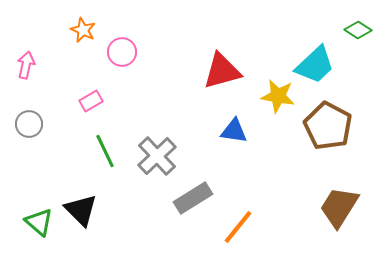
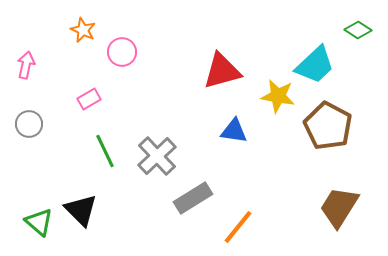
pink rectangle: moved 2 px left, 2 px up
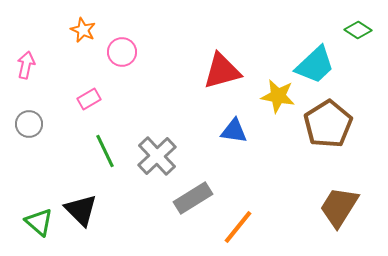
brown pentagon: moved 2 px up; rotated 12 degrees clockwise
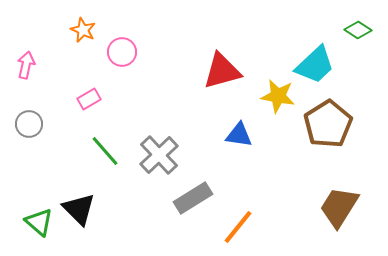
blue triangle: moved 5 px right, 4 px down
green line: rotated 16 degrees counterclockwise
gray cross: moved 2 px right, 1 px up
black triangle: moved 2 px left, 1 px up
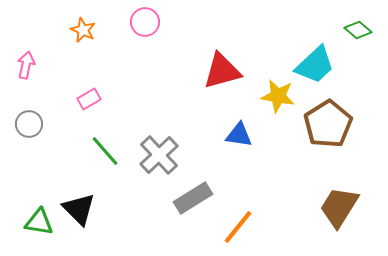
green diamond: rotated 8 degrees clockwise
pink circle: moved 23 px right, 30 px up
green triangle: rotated 32 degrees counterclockwise
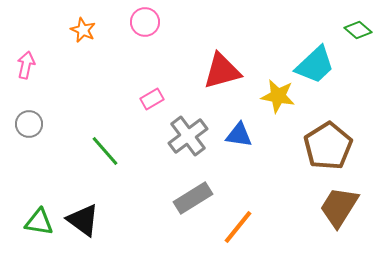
pink rectangle: moved 63 px right
brown pentagon: moved 22 px down
gray cross: moved 29 px right, 19 px up; rotated 6 degrees clockwise
black triangle: moved 4 px right, 11 px down; rotated 9 degrees counterclockwise
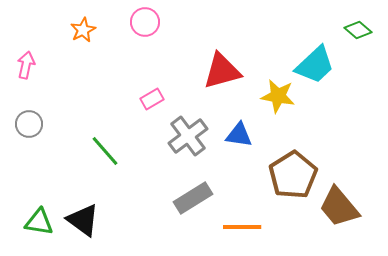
orange star: rotated 20 degrees clockwise
brown pentagon: moved 35 px left, 29 px down
brown trapezoid: rotated 72 degrees counterclockwise
orange line: moved 4 px right; rotated 51 degrees clockwise
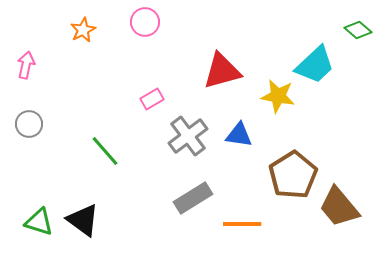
green triangle: rotated 8 degrees clockwise
orange line: moved 3 px up
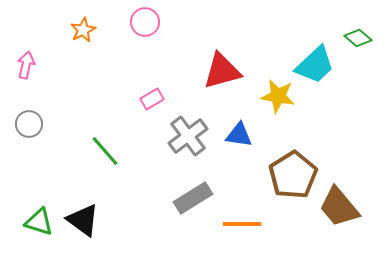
green diamond: moved 8 px down
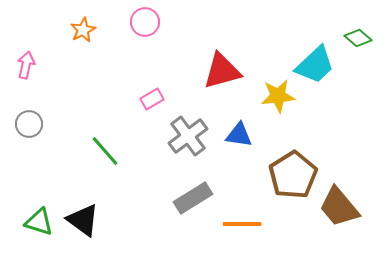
yellow star: rotated 16 degrees counterclockwise
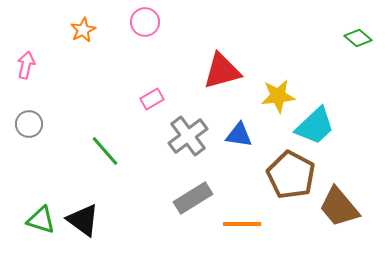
cyan trapezoid: moved 61 px down
brown pentagon: moved 2 px left; rotated 12 degrees counterclockwise
green triangle: moved 2 px right, 2 px up
